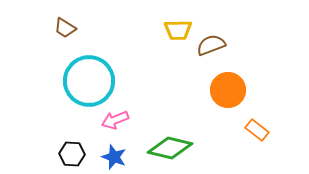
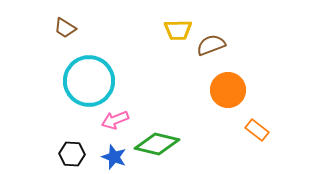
green diamond: moved 13 px left, 4 px up
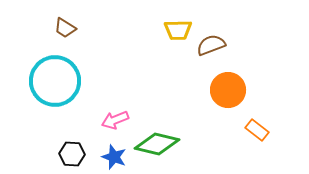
cyan circle: moved 34 px left
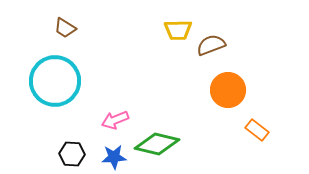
blue star: rotated 25 degrees counterclockwise
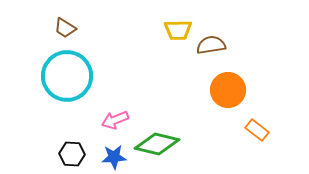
brown semicircle: rotated 12 degrees clockwise
cyan circle: moved 12 px right, 5 px up
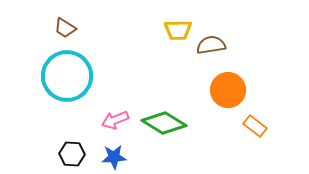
orange rectangle: moved 2 px left, 4 px up
green diamond: moved 7 px right, 21 px up; rotated 18 degrees clockwise
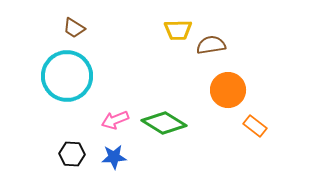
brown trapezoid: moved 9 px right
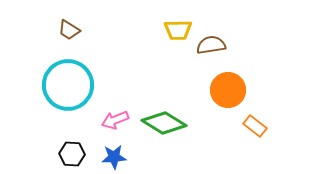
brown trapezoid: moved 5 px left, 2 px down
cyan circle: moved 1 px right, 9 px down
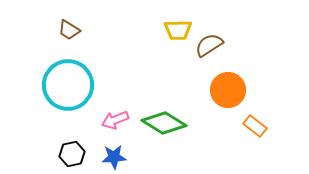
brown semicircle: moved 2 px left; rotated 24 degrees counterclockwise
black hexagon: rotated 15 degrees counterclockwise
